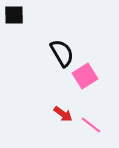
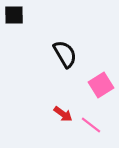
black semicircle: moved 3 px right, 1 px down
pink square: moved 16 px right, 9 px down
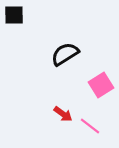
black semicircle: rotated 92 degrees counterclockwise
pink line: moved 1 px left, 1 px down
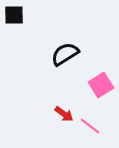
red arrow: moved 1 px right
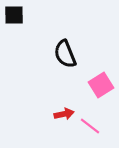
black semicircle: rotated 80 degrees counterclockwise
red arrow: rotated 48 degrees counterclockwise
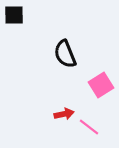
pink line: moved 1 px left, 1 px down
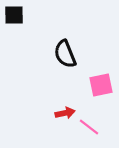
pink square: rotated 20 degrees clockwise
red arrow: moved 1 px right, 1 px up
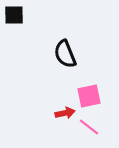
pink square: moved 12 px left, 11 px down
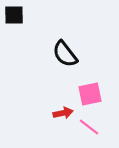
black semicircle: rotated 16 degrees counterclockwise
pink square: moved 1 px right, 2 px up
red arrow: moved 2 px left
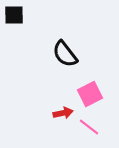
pink square: rotated 15 degrees counterclockwise
